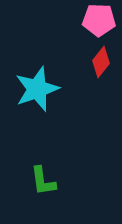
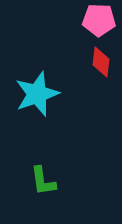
red diamond: rotated 32 degrees counterclockwise
cyan star: moved 5 px down
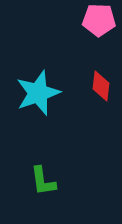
red diamond: moved 24 px down
cyan star: moved 1 px right, 1 px up
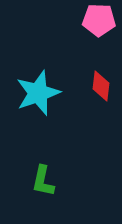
green L-shape: rotated 20 degrees clockwise
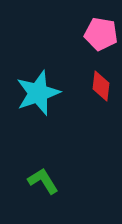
pink pentagon: moved 2 px right, 14 px down; rotated 8 degrees clockwise
green L-shape: rotated 136 degrees clockwise
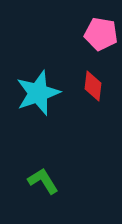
red diamond: moved 8 px left
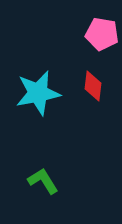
pink pentagon: moved 1 px right
cyan star: rotated 9 degrees clockwise
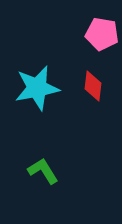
cyan star: moved 1 px left, 5 px up
green L-shape: moved 10 px up
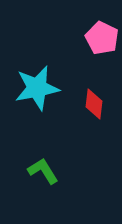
pink pentagon: moved 4 px down; rotated 16 degrees clockwise
red diamond: moved 1 px right, 18 px down
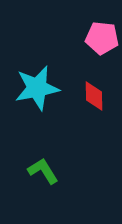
pink pentagon: rotated 20 degrees counterclockwise
red diamond: moved 8 px up; rotated 8 degrees counterclockwise
